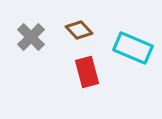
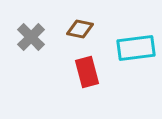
brown diamond: moved 1 px right, 1 px up; rotated 36 degrees counterclockwise
cyan rectangle: moved 3 px right; rotated 30 degrees counterclockwise
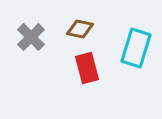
cyan rectangle: rotated 66 degrees counterclockwise
red rectangle: moved 4 px up
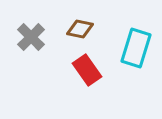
red rectangle: moved 2 px down; rotated 20 degrees counterclockwise
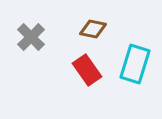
brown diamond: moved 13 px right
cyan rectangle: moved 1 px left, 16 px down
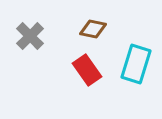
gray cross: moved 1 px left, 1 px up
cyan rectangle: moved 1 px right
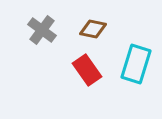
gray cross: moved 12 px right, 6 px up; rotated 8 degrees counterclockwise
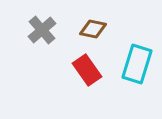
gray cross: rotated 12 degrees clockwise
cyan rectangle: moved 1 px right
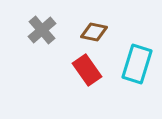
brown diamond: moved 1 px right, 3 px down
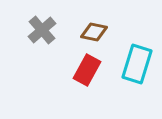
red rectangle: rotated 64 degrees clockwise
